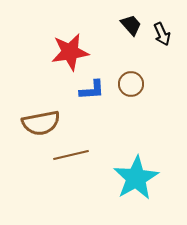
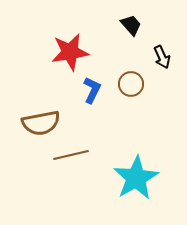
black arrow: moved 23 px down
blue L-shape: rotated 60 degrees counterclockwise
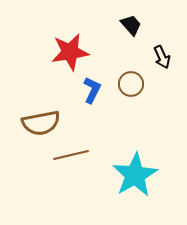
cyan star: moved 1 px left, 3 px up
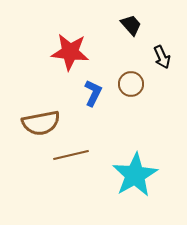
red star: rotated 15 degrees clockwise
blue L-shape: moved 1 px right, 3 px down
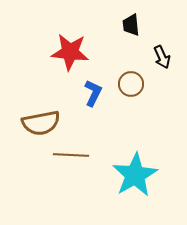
black trapezoid: rotated 145 degrees counterclockwise
brown line: rotated 16 degrees clockwise
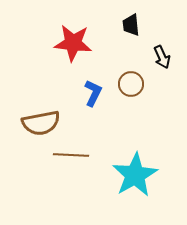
red star: moved 3 px right, 9 px up
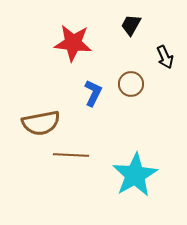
black trapezoid: rotated 35 degrees clockwise
black arrow: moved 3 px right
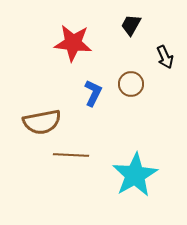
brown semicircle: moved 1 px right, 1 px up
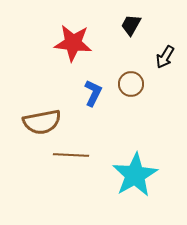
black arrow: rotated 55 degrees clockwise
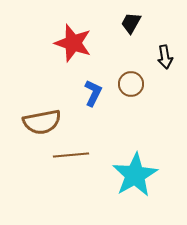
black trapezoid: moved 2 px up
red star: rotated 12 degrees clockwise
black arrow: rotated 40 degrees counterclockwise
brown line: rotated 8 degrees counterclockwise
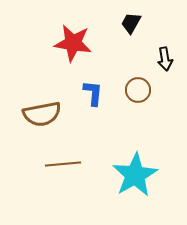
red star: rotated 9 degrees counterclockwise
black arrow: moved 2 px down
brown circle: moved 7 px right, 6 px down
blue L-shape: rotated 20 degrees counterclockwise
brown semicircle: moved 8 px up
brown line: moved 8 px left, 9 px down
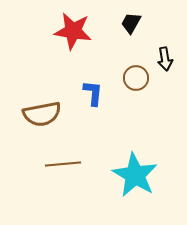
red star: moved 12 px up
brown circle: moved 2 px left, 12 px up
cyan star: rotated 12 degrees counterclockwise
